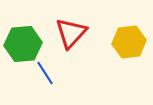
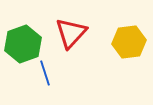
green hexagon: rotated 15 degrees counterclockwise
blue line: rotated 15 degrees clockwise
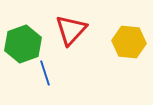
red triangle: moved 3 px up
yellow hexagon: rotated 12 degrees clockwise
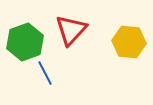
green hexagon: moved 2 px right, 2 px up
blue line: rotated 10 degrees counterclockwise
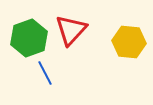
green hexagon: moved 4 px right, 4 px up
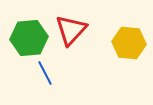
green hexagon: rotated 15 degrees clockwise
yellow hexagon: moved 1 px down
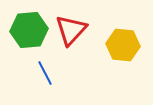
green hexagon: moved 8 px up
yellow hexagon: moved 6 px left, 2 px down
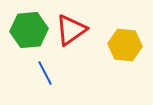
red triangle: rotated 12 degrees clockwise
yellow hexagon: moved 2 px right
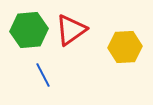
yellow hexagon: moved 2 px down; rotated 8 degrees counterclockwise
blue line: moved 2 px left, 2 px down
